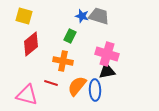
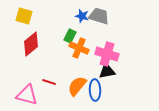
orange cross: moved 16 px right, 13 px up; rotated 12 degrees clockwise
red line: moved 2 px left, 1 px up
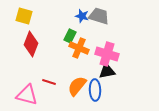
red diamond: rotated 30 degrees counterclockwise
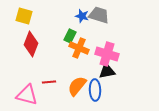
gray trapezoid: moved 1 px up
red line: rotated 24 degrees counterclockwise
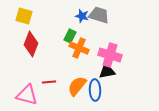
pink cross: moved 3 px right, 1 px down
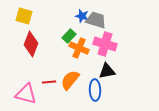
gray trapezoid: moved 3 px left, 5 px down
green rectangle: moved 1 px left; rotated 16 degrees clockwise
pink cross: moved 5 px left, 11 px up
orange semicircle: moved 7 px left, 6 px up
pink triangle: moved 1 px left, 1 px up
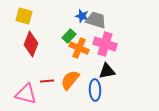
red line: moved 2 px left, 1 px up
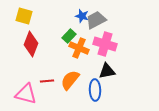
gray trapezoid: rotated 45 degrees counterclockwise
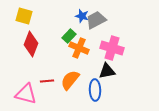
pink cross: moved 7 px right, 4 px down
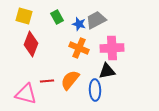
blue star: moved 3 px left, 8 px down
green rectangle: moved 12 px left, 19 px up; rotated 72 degrees counterclockwise
pink cross: rotated 20 degrees counterclockwise
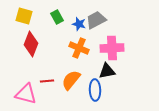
orange semicircle: moved 1 px right
